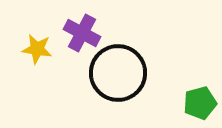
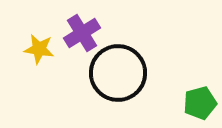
purple cross: rotated 30 degrees clockwise
yellow star: moved 2 px right
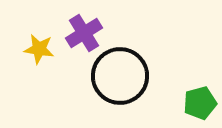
purple cross: moved 2 px right
black circle: moved 2 px right, 3 px down
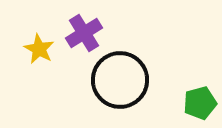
yellow star: rotated 20 degrees clockwise
black circle: moved 4 px down
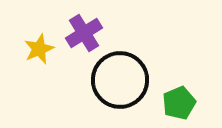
yellow star: rotated 20 degrees clockwise
green pentagon: moved 21 px left; rotated 8 degrees counterclockwise
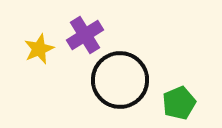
purple cross: moved 1 px right, 2 px down
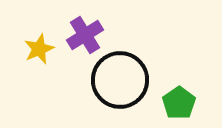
green pentagon: rotated 12 degrees counterclockwise
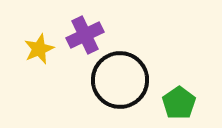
purple cross: rotated 6 degrees clockwise
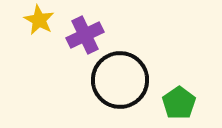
yellow star: moved 29 px up; rotated 20 degrees counterclockwise
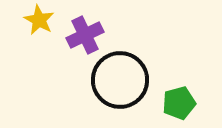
green pentagon: rotated 20 degrees clockwise
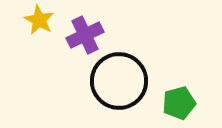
black circle: moved 1 px left, 1 px down
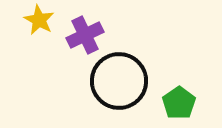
green pentagon: rotated 20 degrees counterclockwise
